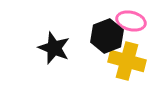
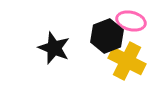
yellow cross: rotated 12 degrees clockwise
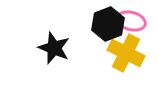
black hexagon: moved 1 px right, 12 px up
yellow cross: moved 1 px left, 8 px up
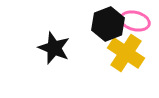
pink ellipse: moved 4 px right
yellow cross: rotated 6 degrees clockwise
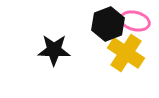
black star: moved 2 px down; rotated 20 degrees counterclockwise
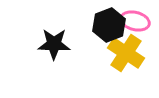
black hexagon: moved 1 px right, 1 px down
black star: moved 6 px up
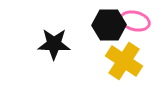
black hexagon: rotated 20 degrees clockwise
yellow cross: moved 2 px left, 8 px down
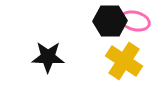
black hexagon: moved 1 px right, 4 px up
black star: moved 6 px left, 13 px down
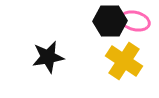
black star: rotated 12 degrees counterclockwise
